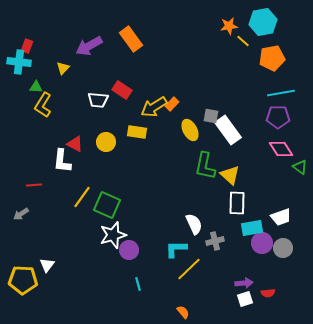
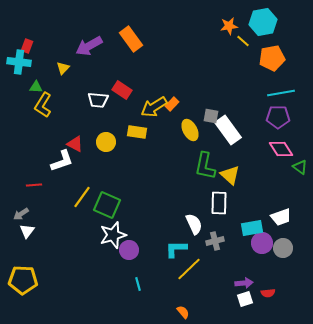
white L-shape at (62, 161): rotated 115 degrees counterclockwise
white rectangle at (237, 203): moved 18 px left
white triangle at (47, 265): moved 20 px left, 34 px up
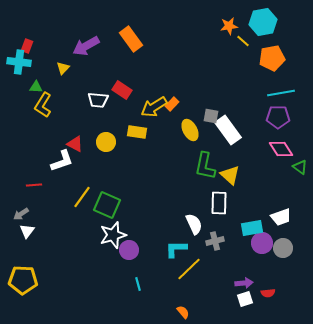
purple arrow at (89, 46): moved 3 px left
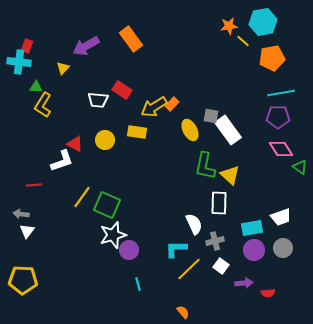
yellow circle at (106, 142): moved 1 px left, 2 px up
gray arrow at (21, 214): rotated 42 degrees clockwise
purple circle at (262, 243): moved 8 px left, 7 px down
white square at (245, 299): moved 24 px left, 33 px up; rotated 35 degrees counterclockwise
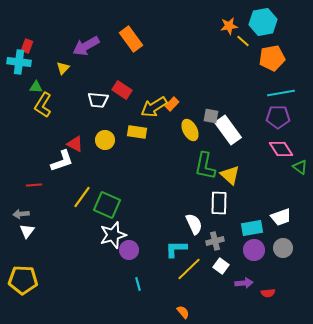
gray arrow at (21, 214): rotated 14 degrees counterclockwise
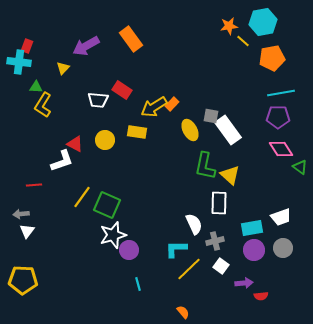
red semicircle at (268, 293): moved 7 px left, 3 px down
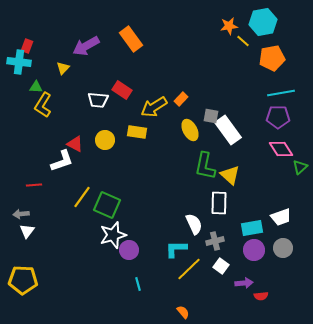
orange rectangle at (172, 104): moved 9 px right, 5 px up
green triangle at (300, 167): rotated 42 degrees clockwise
